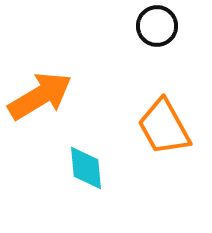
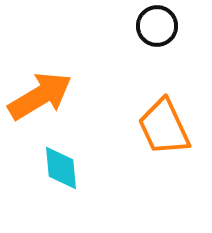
orange trapezoid: rotated 4 degrees clockwise
cyan diamond: moved 25 px left
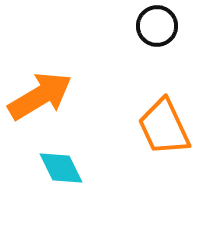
cyan diamond: rotated 21 degrees counterclockwise
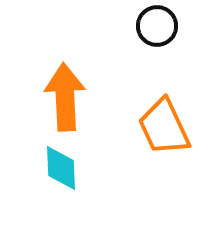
orange arrow: moved 25 px right, 1 px down; rotated 62 degrees counterclockwise
cyan diamond: rotated 24 degrees clockwise
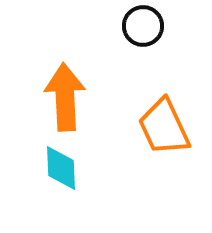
black circle: moved 14 px left
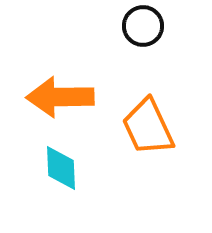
orange arrow: moved 5 px left; rotated 88 degrees counterclockwise
orange trapezoid: moved 16 px left
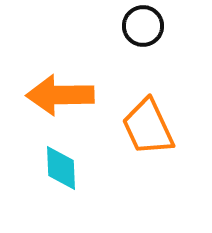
orange arrow: moved 2 px up
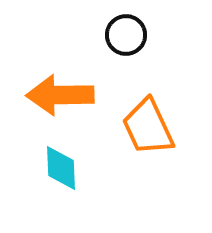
black circle: moved 17 px left, 9 px down
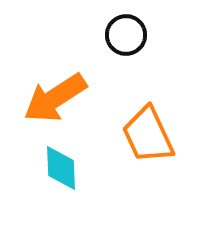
orange arrow: moved 5 px left, 3 px down; rotated 32 degrees counterclockwise
orange trapezoid: moved 8 px down
